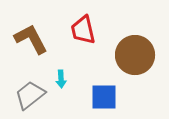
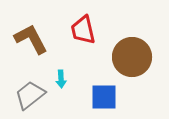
brown circle: moved 3 px left, 2 px down
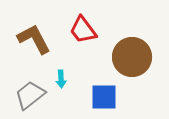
red trapezoid: rotated 24 degrees counterclockwise
brown L-shape: moved 3 px right
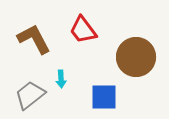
brown circle: moved 4 px right
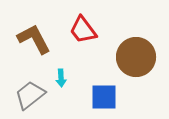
cyan arrow: moved 1 px up
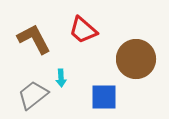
red trapezoid: rotated 12 degrees counterclockwise
brown circle: moved 2 px down
gray trapezoid: moved 3 px right
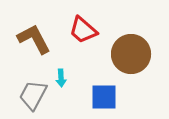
brown circle: moved 5 px left, 5 px up
gray trapezoid: rotated 24 degrees counterclockwise
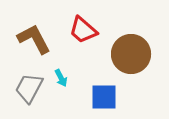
cyan arrow: rotated 24 degrees counterclockwise
gray trapezoid: moved 4 px left, 7 px up
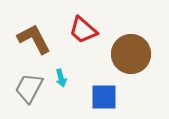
cyan arrow: rotated 12 degrees clockwise
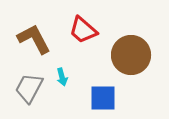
brown circle: moved 1 px down
cyan arrow: moved 1 px right, 1 px up
blue square: moved 1 px left, 1 px down
